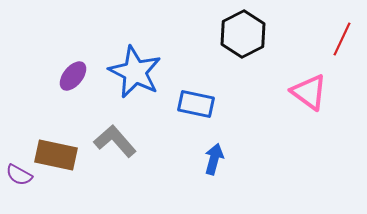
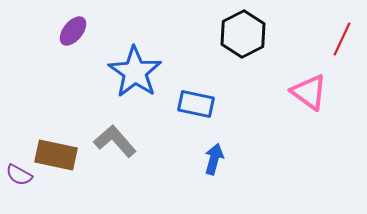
blue star: rotated 8 degrees clockwise
purple ellipse: moved 45 px up
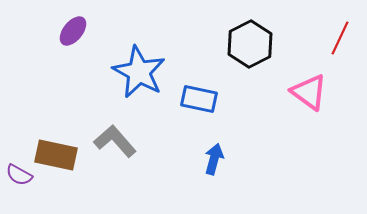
black hexagon: moved 7 px right, 10 px down
red line: moved 2 px left, 1 px up
blue star: moved 4 px right; rotated 6 degrees counterclockwise
blue rectangle: moved 3 px right, 5 px up
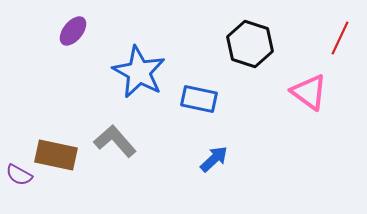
black hexagon: rotated 15 degrees counterclockwise
blue arrow: rotated 32 degrees clockwise
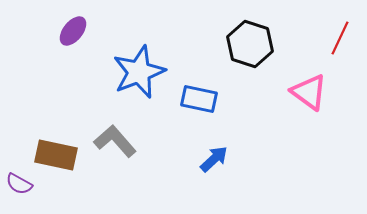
blue star: rotated 22 degrees clockwise
purple semicircle: moved 9 px down
